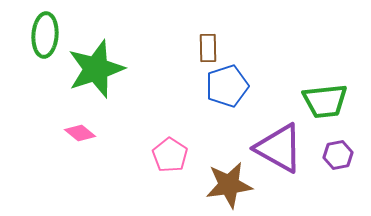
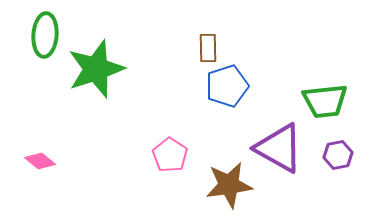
pink diamond: moved 40 px left, 28 px down
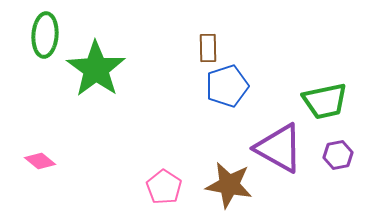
green star: rotated 18 degrees counterclockwise
green trapezoid: rotated 6 degrees counterclockwise
pink pentagon: moved 6 px left, 32 px down
brown star: rotated 18 degrees clockwise
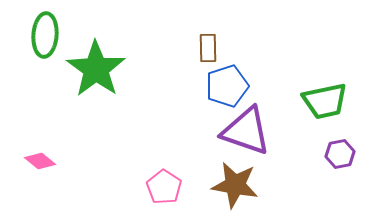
purple triangle: moved 33 px left, 17 px up; rotated 10 degrees counterclockwise
purple hexagon: moved 2 px right, 1 px up
brown star: moved 6 px right
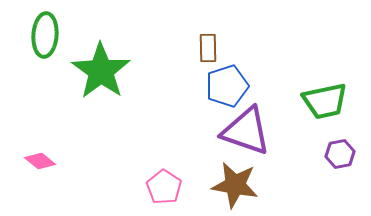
green star: moved 5 px right, 2 px down
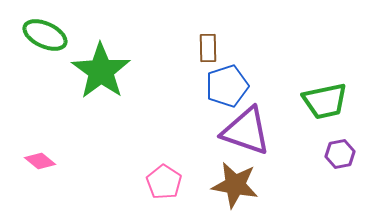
green ellipse: rotated 69 degrees counterclockwise
pink pentagon: moved 5 px up
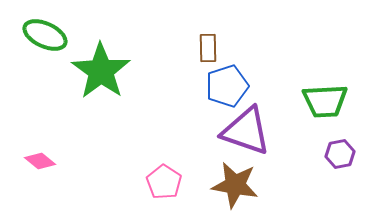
green trapezoid: rotated 9 degrees clockwise
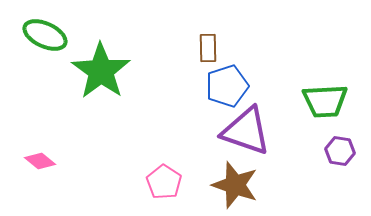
purple hexagon: moved 3 px up; rotated 20 degrees clockwise
brown star: rotated 9 degrees clockwise
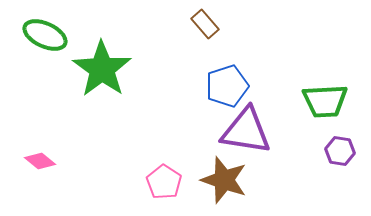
brown rectangle: moved 3 px left, 24 px up; rotated 40 degrees counterclockwise
green star: moved 1 px right, 2 px up
purple triangle: rotated 10 degrees counterclockwise
brown star: moved 11 px left, 5 px up
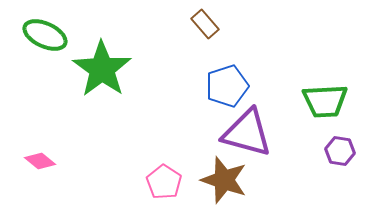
purple triangle: moved 1 px right, 2 px down; rotated 6 degrees clockwise
